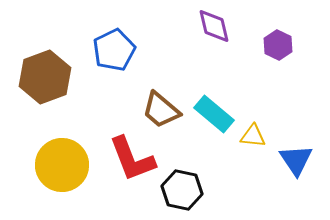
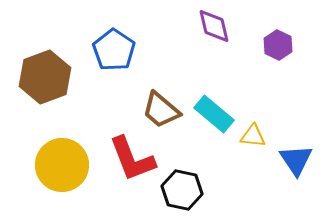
blue pentagon: rotated 12 degrees counterclockwise
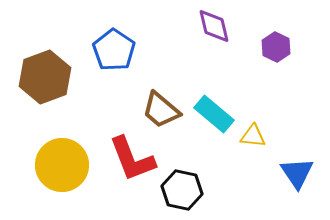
purple hexagon: moved 2 px left, 2 px down
blue triangle: moved 1 px right, 13 px down
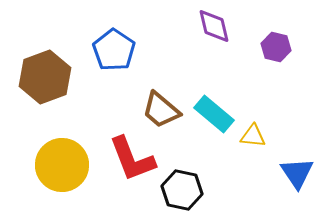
purple hexagon: rotated 12 degrees counterclockwise
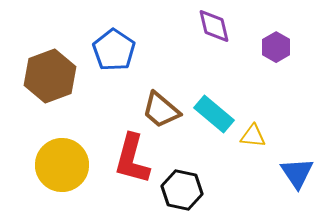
purple hexagon: rotated 16 degrees clockwise
brown hexagon: moved 5 px right, 1 px up
red L-shape: rotated 36 degrees clockwise
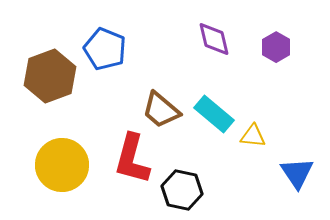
purple diamond: moved 13 px down
blue pentagon: moved 9 px left, 1 px up; rotated 12 degrees counterclockwise
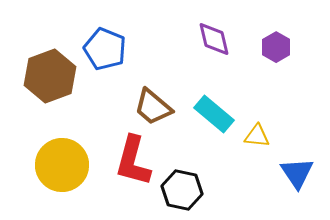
brown trapezoid: moved 8 px left, 3 px up
yellow triangle: moved 4 px right
red L-shape: moved 1 px right, 2 px down
